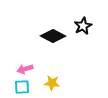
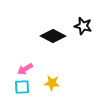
black star: rotated 30 degrees counterclockwise
pink arrow: rotated 14 degrees counterclockwise
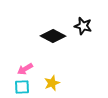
yellow star: rotated 28 degrees counterclockwise
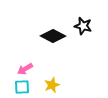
yellow star: moved 2 px down
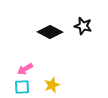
black diamond: moved 3 px left, 4 px up
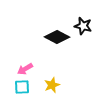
black diamond: moved 7 px right, 5 px down
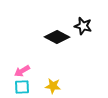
pink arrow: moved 3 px left, 2 px down
yellow star: moved 1 px right, 1 px down; rotated 28 degrees clockwise
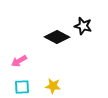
pink arrow: moved 3 px left, 10 px up
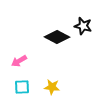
yellow star: moved 1 px left, 1 px down
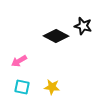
black diamond: moved 1 px left, 1 px up
cyan square: rotated 14 degrees clockwise
